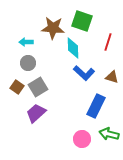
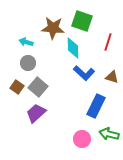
cyan arrow: rotated 16 degrees clockwise
gray square: rotated 18 degrees counterclockwise
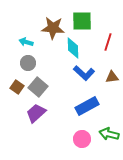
green square: rotated 20 degrees counterclockwise
brown triangle: rotated 24 degrees counterclockwise
blue rectangle: moved 9 px left; rotated 35 degrees clockwise
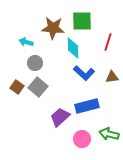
gray circle: moved 7 px right
blue rectangle: rotated 15 degrees clockwise
purple trapezoid: moved 24 px right, 4 px down
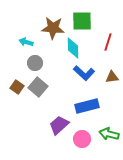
purple trapezoid: moved 1 px left, 8 px down
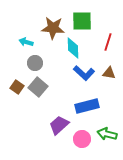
brown triangle: moved 3 px left, 4 px up; rotated 16 degrees clockwise
green arrow: moved 2 px left
